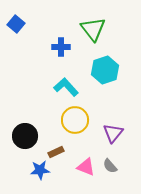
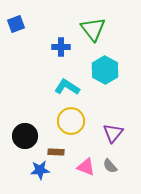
blue square: rotated 30 degrees clockwise
cyan hexagon: rotated 12 degrees counterclockwise
cyan L-shape: moved 1 px right; rotated 15 degrees counterclockwise
yellow circle: moved 4 px left, 1 px down
brown rectangle: rotated 28 degrees clockwise
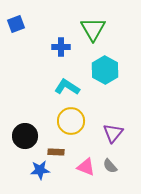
green triangle: rotated 8 degrees clockwise
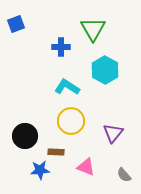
gray semicircle: moved 14 px right, 9 px down
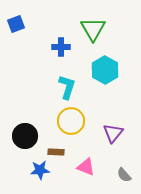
cyan L-shape: rotated 75 degrees clockwise
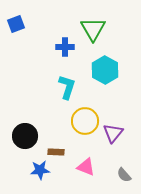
blue cross: moved 4 px right
yellow circle: moved 14 px right
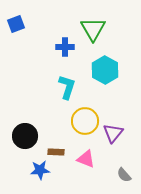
pink triangle: moved 8 px up
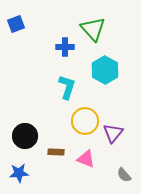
green triangle: rotated 12 degrees counterclockwise
blue star: moved 21 px left, 3 px down
